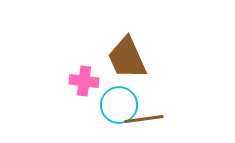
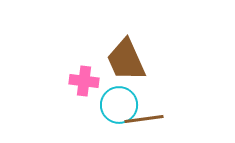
brown trapezoid: moved 1 px left, 2 px down
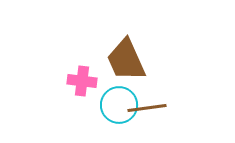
pink cross: moved 2 px left
brown line: moved 3 px right, 11 px up
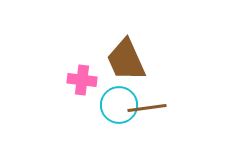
pink cross: moved 1 px up
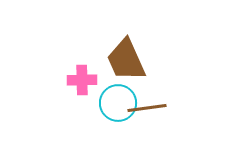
pink cross: rotated 8 degrees counterclockwise
cyan circle: moved 1 px left, 2 px up
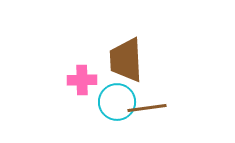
brown trapezoid: rotated 21 degrees clockwise
cyan circle: moved 1 px left, 1 px up
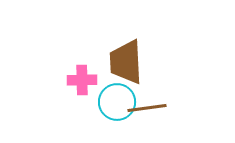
brown trapezoid: moved 2 px down
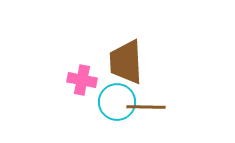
pink cross: rotated 12 degrees clockwise
brown line: moved 1 px left, 1 px up; rotated 9 degrees clockwise
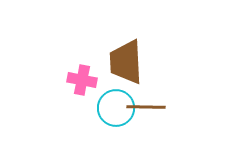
cyan circle: moved 1 px left, 6 px down
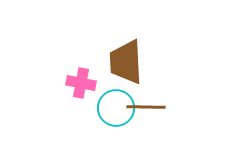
pink cross: moved 1 px left, 3 px down
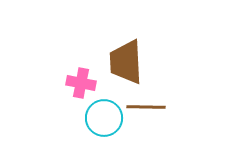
cyan circle: moved 12 px left, 10 px down
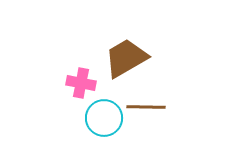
brown trapezoid: moved 4 px up; rotated 63 degrees clockwise
